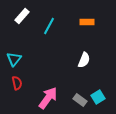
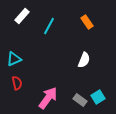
orange rectangle: rotated 56 degrees clockwise
cyan triangle: rotated 28 degrees clockwise
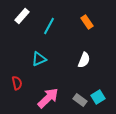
cyan triangle: moved 25 px right
pink arrow: rotated 10 degrees clockwise
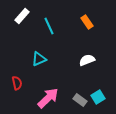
cyan line: rotated 54 degrees counterclockwise
white semicircle: moved 3 px right; rotated 133 degrees counterclockwise
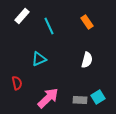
white semicircle: rotated 126 degrees clockwise
gray rectangle: rotated 32 degrees counterclockwise
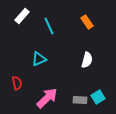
pink arrow: moved 1 px left
